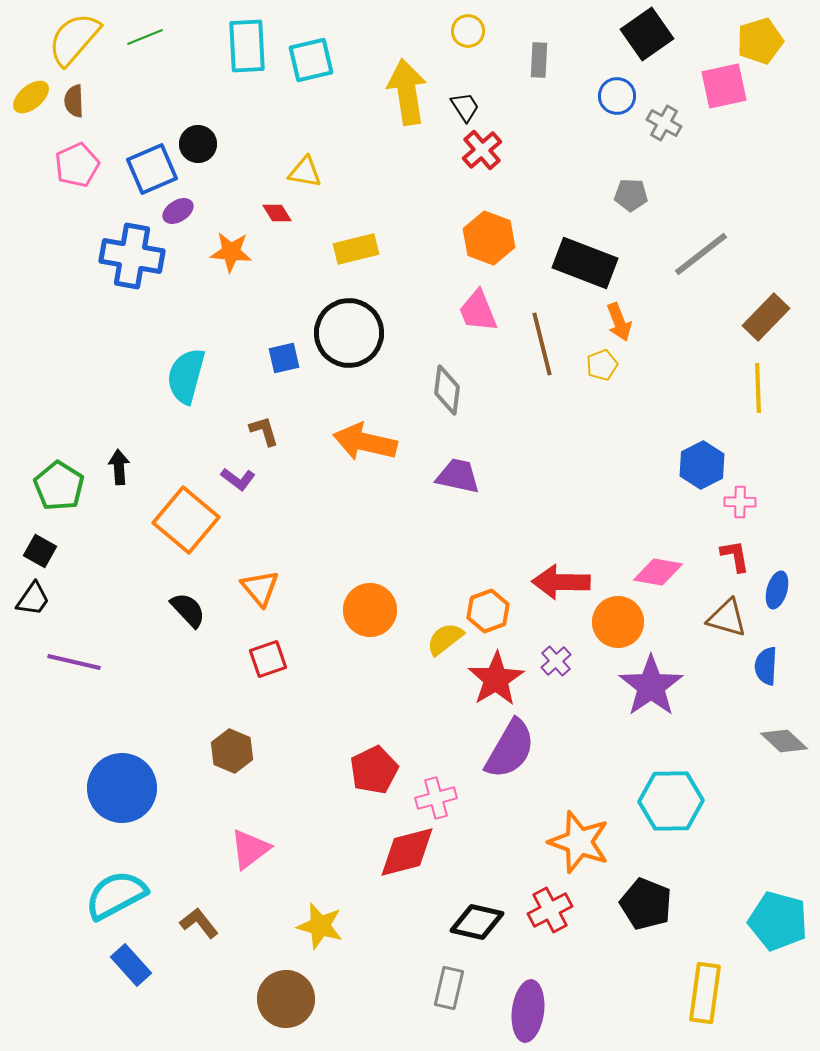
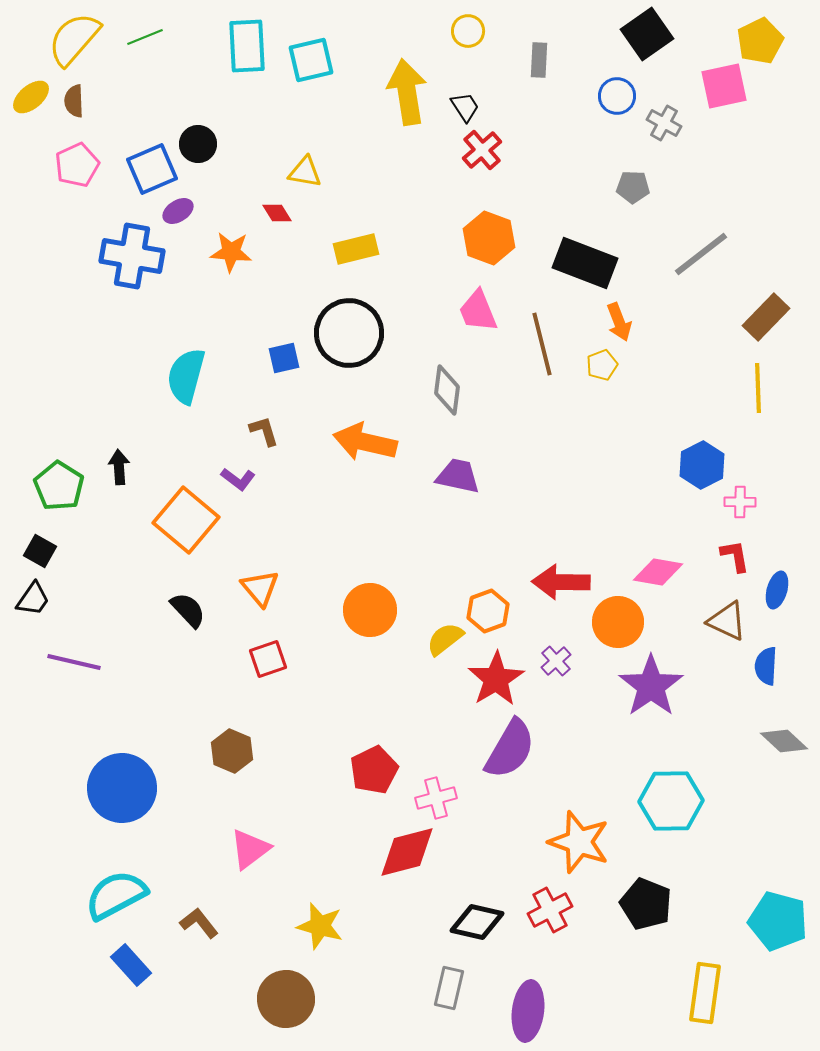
yellow pentagon at (760, 41): rotated 9 degrees counterclockwise
gray pentagon at (631, 195): moved 2 px right, 8 px up
brown triangle at (727, 618): moved 3 px down; rotated 9 degrees clockwise
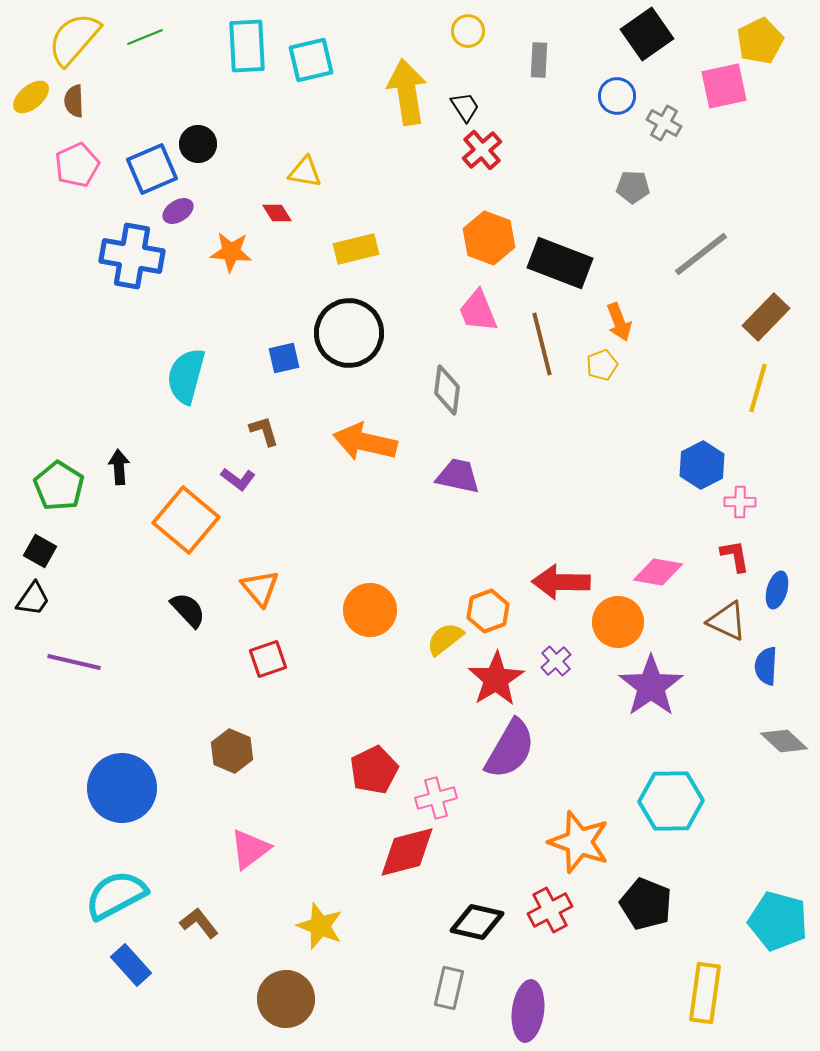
black rectangle at (585, 263): moved 25 px left
yellow line at (758, 388): rotated 18 degrees clockwise
yellow star at (320, 926): rotated 6 degrees clockwise
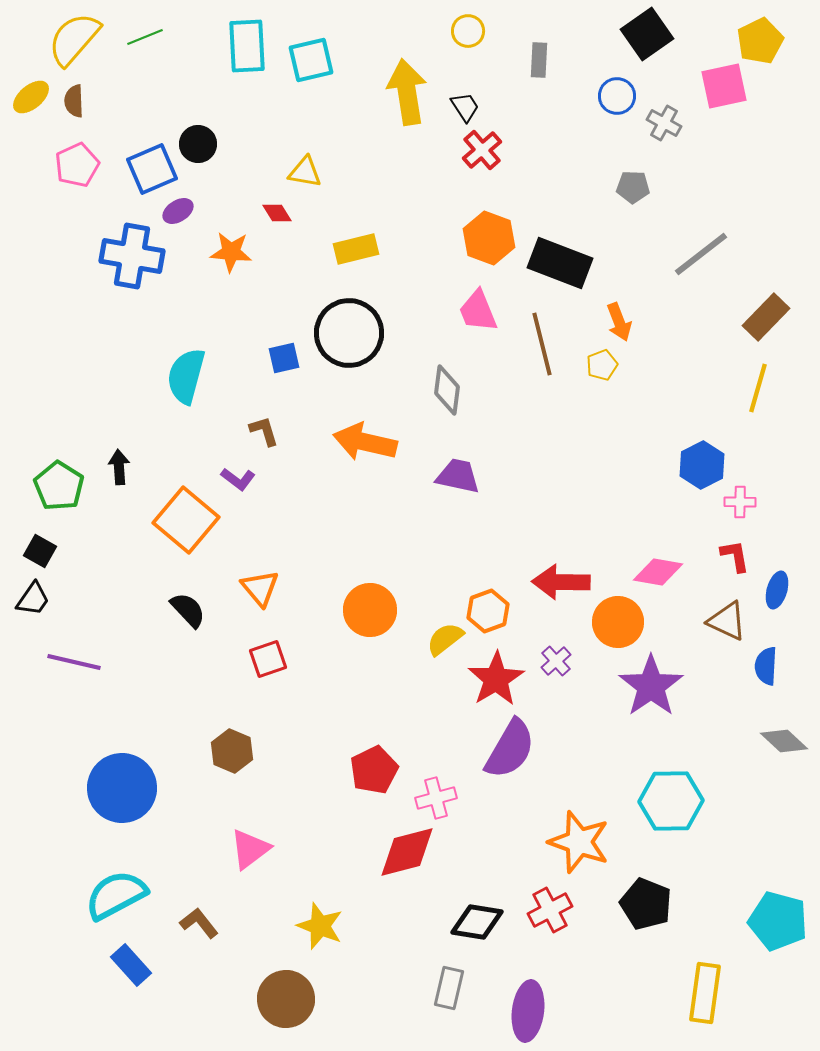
black diamond at (477, 922): rotated 4 degrees counterclockwise
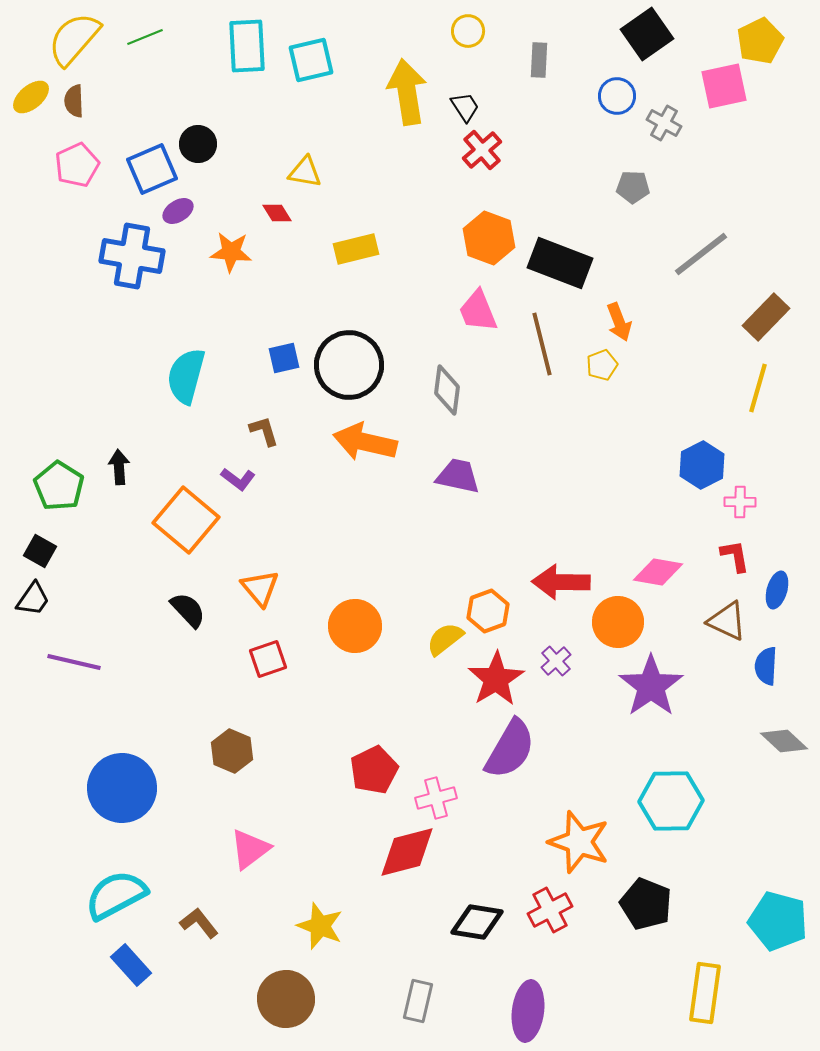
black circle at (349, 333): moved 32 px down
orange circle at (370, 610): moved 15 px left, 16 px down
gray rectangle at (449, 988): moved 31 px left, 13 px down
